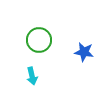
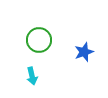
blue star: rotated 30 degrees counterclockwise
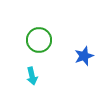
blue star: moved 4 px down
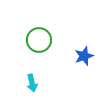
cyan arrow: moved 7 px down
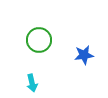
blue star: moved 1 px up; rotated 12 degrees clockwise
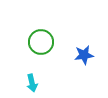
green circle: moved 2 px right, 2 px down
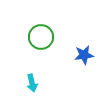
green circle: moved 5 px up
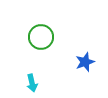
blue star: moved 1 px right, 7 px down; rotated 12 degrees counterclockwise
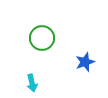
green circle: moved 1 px right, 1 px down
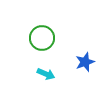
cyan arrow: moved 14 px right, 9 px up; rotated 54 degrees counterclockwise
